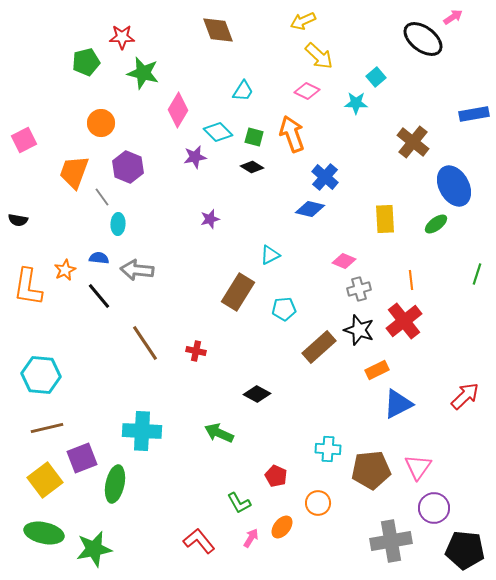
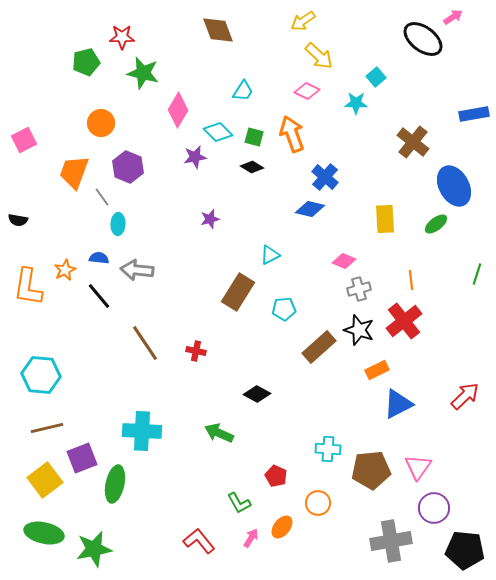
yellow arrow at (303, 21): rotated 10 degrees counterclockwise
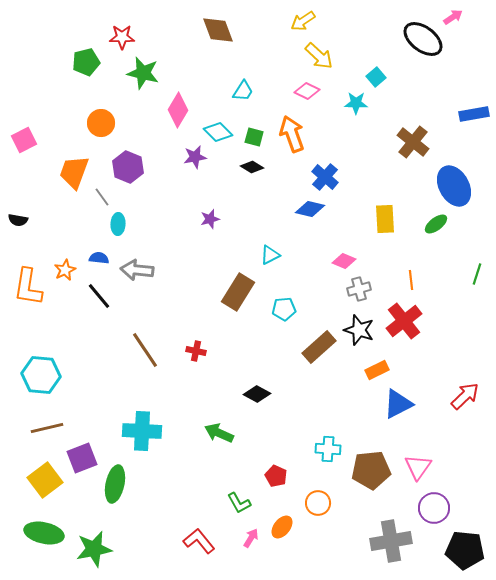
brown line at (145, 343): moved 7 px down
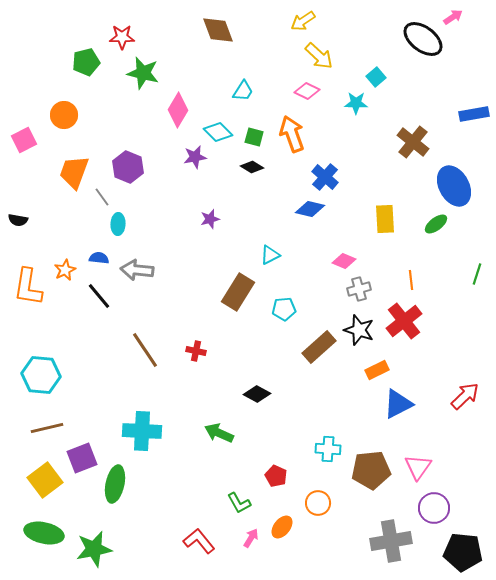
orange circle at (101, 123): moved 37 px left, 8 px up
black pentagon at (465, 550): moved 2 px left, 2 px down
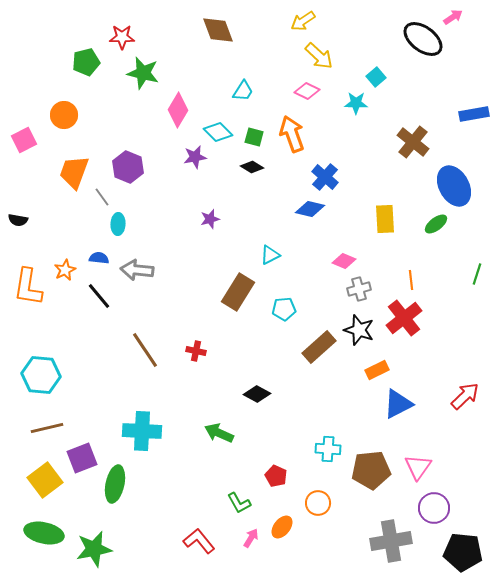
red cross at (404, 321): moved 3 px up
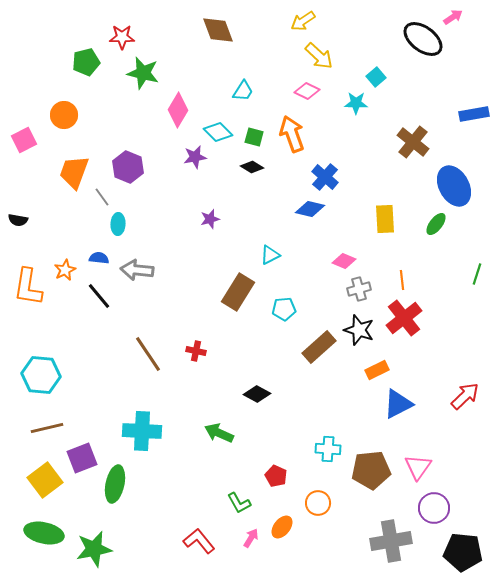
green ellipse at (436, 224): rotated 15 degrees counterclockwise
orange line at (411, 280): moved 9 px left
brown line at (145, 350): moved 3 px right, 4 px down
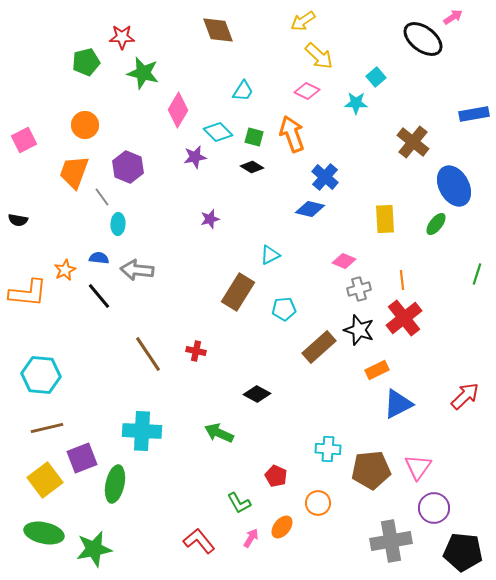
orange circle at (64, 115): moved 21 px right, 10 px down
orange L-shape at (28, 287): moved 6 px down; rotated 93 degrees counterclockwise
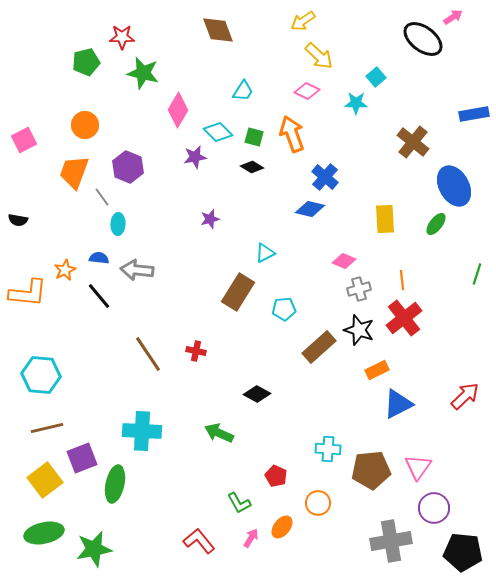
cyan triangle at (270, 255): moved 5 px left, 2 px up
green ellipse at (44, 533): rotated 24 degrees counterclockwise
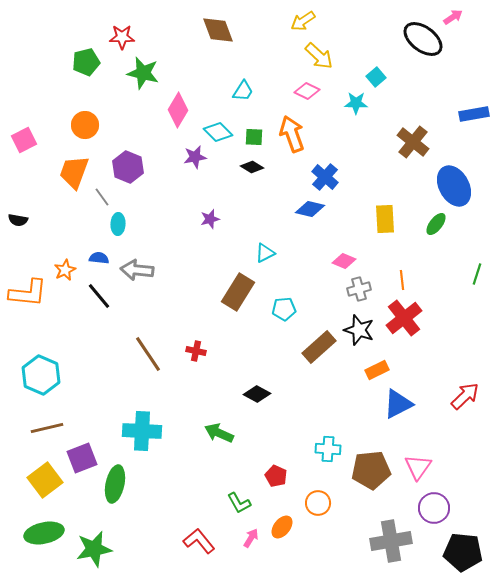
green square at (254, 137): rotated 12 degrees counterclockwise
cyan hexagon at (41, 375): rotated 18 degrees clockwise
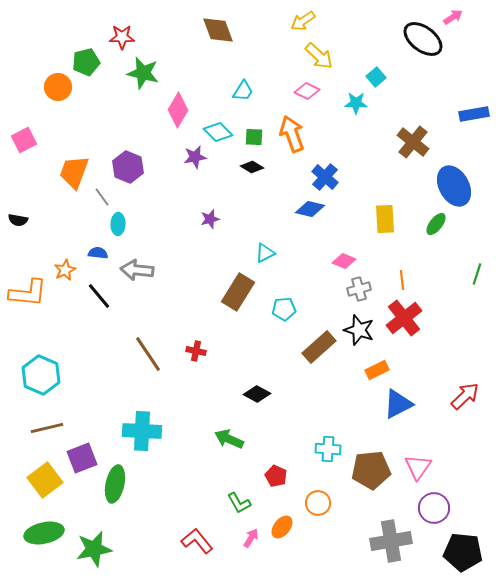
orange circle at (85, 125): moved 27 px left, 38 px up
blue semicircle at (99, 258): moved 1 px left, 5 px up
green arrow at (219, 433): moved 10 px right, 6 px down
red L-shape at (199, 541): moved 2 px left
